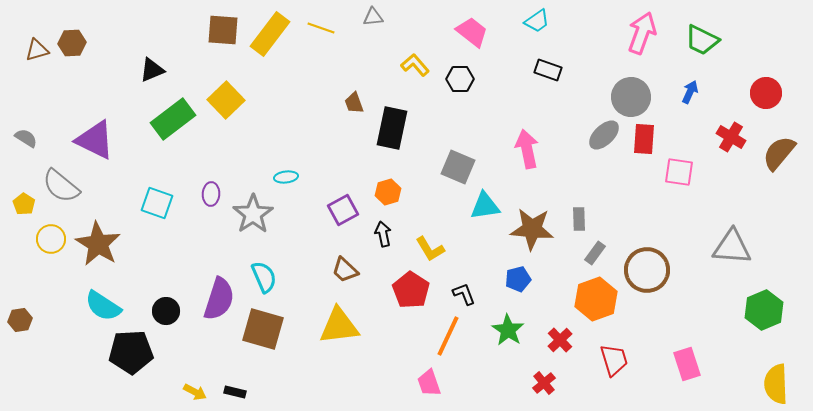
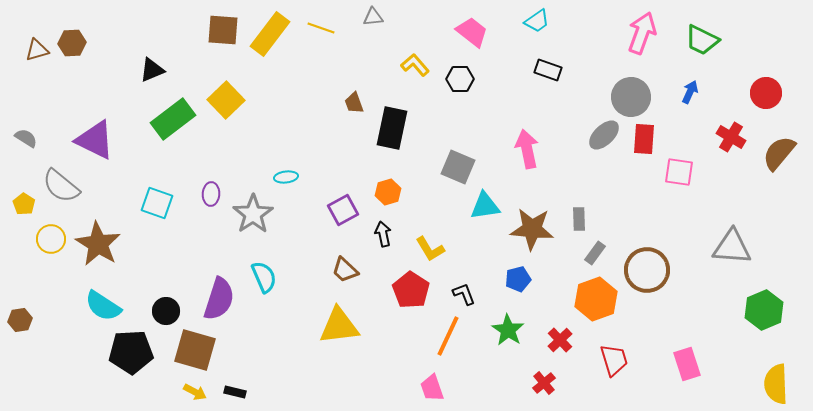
brown square at (263, 329): moved 68 px left, 21 px down
pink trapezoid at (429, 383): moved 3 px right, 5 px down
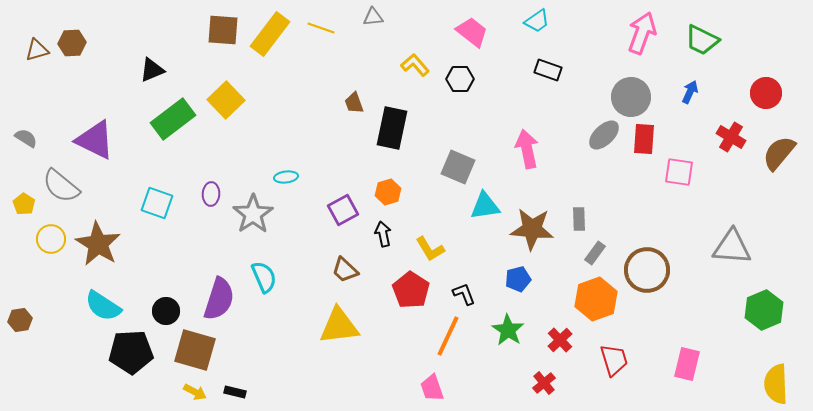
pink rectangle at (687, 364): rotated 32 degrees clockwise
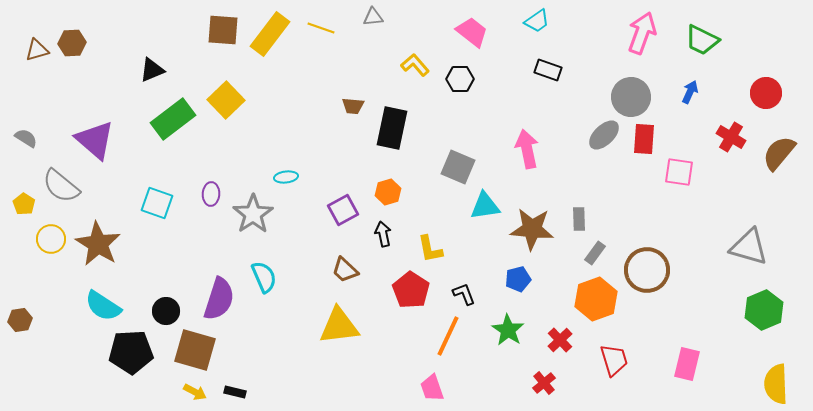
brown trapezoid at (354, 103): moved 1 px left, 3 px down; rotated 65 degrees counterclockwise
purple triangle at (95, 140): rotated 15 degrees clockwise
gray triangle at (732, 247): moved 17 px right; rotated 12 degrees clockwise
yellow L-shape at (430, 249): rotated 20 degrees clockwise
